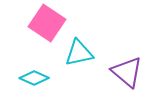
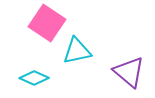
cyan triangle: moved 2 px left, 2 px up
purple triangle: moved 2 px right
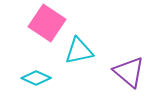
cyan triangle: moved 2 px right
cyan diamond: moved 2 px right
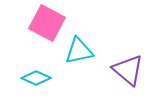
pink square: rotated 6 degrees counterclockwise
purple triangle: moved 1 px left, 2 px up
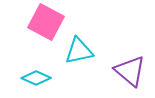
pink square: moved 1 px left, 1 px up
purple triangle: moved 2 px right, 1 px down
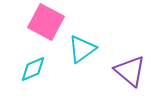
cyan triangle: moved 3 px right, 2 px up; rotated 24 degrees counterclockwise
cyan diamond: moved 3 px left, 9 px up; rotated 48 degrees counterclockwise
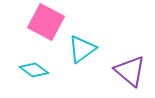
cyan diamond: moved 1 px right, 1 px down; rotated 60 degrees clockwise
